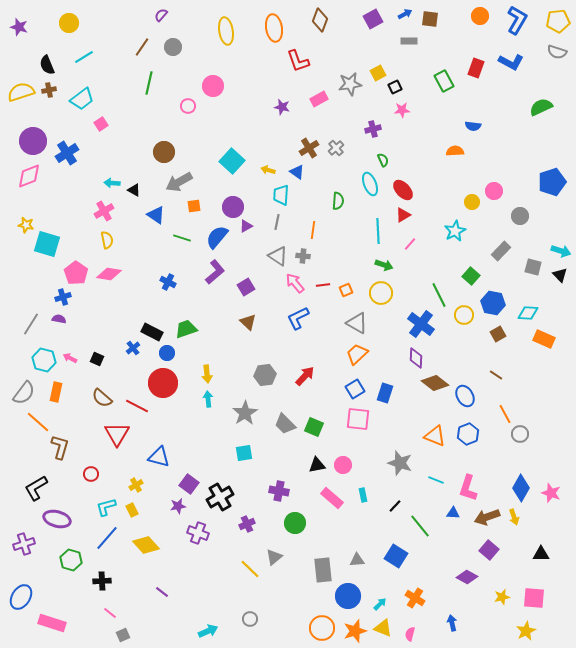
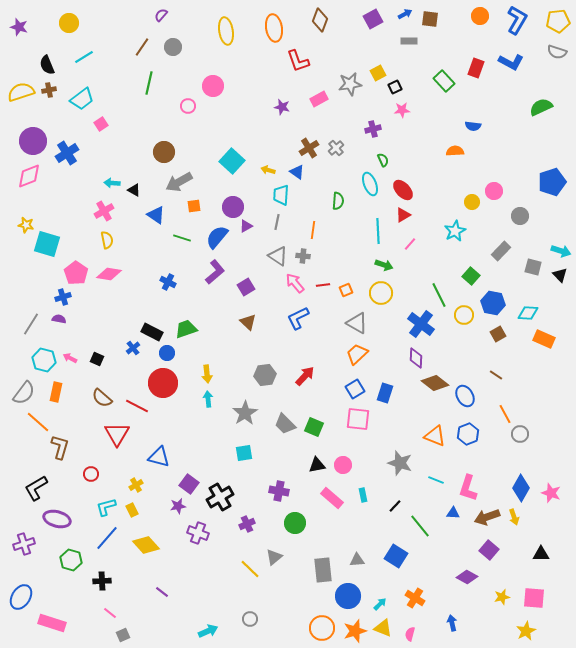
green rectangle at (444, 81): rotated 15 degrees counterclockwise
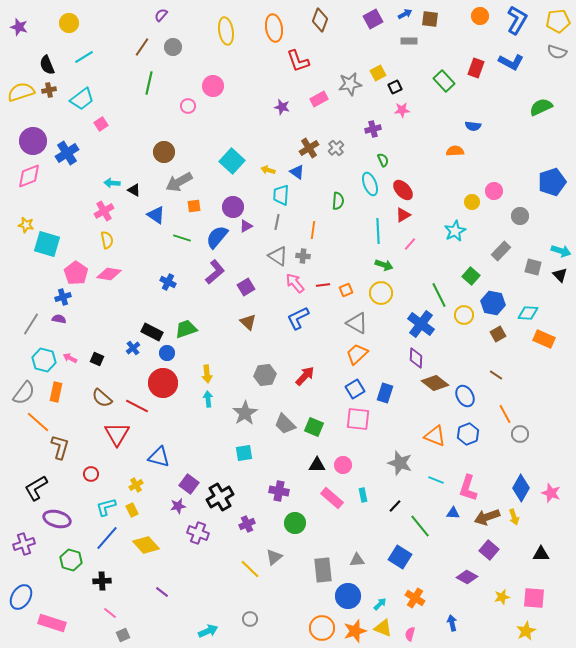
black triangle at (317, 465): rotated 12 degrees clockwise
blue square at (396, 556): moved 4 px right, 1 px down
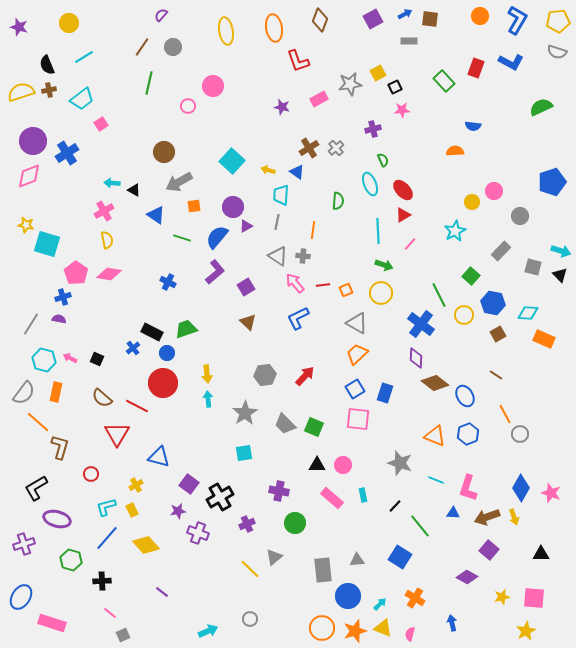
purple star at (178, 506): moved 5 px down
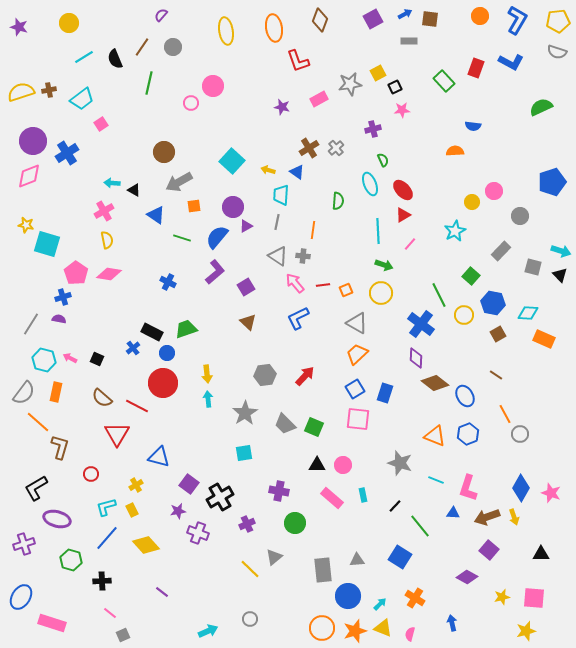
black semicircle at (47, 65): moved 68 px right, 6 px up
pink circle at (188, 106): moved 3 px right, 3 px up
yellow star at (526, 631): rotated 12 degrees clockwise
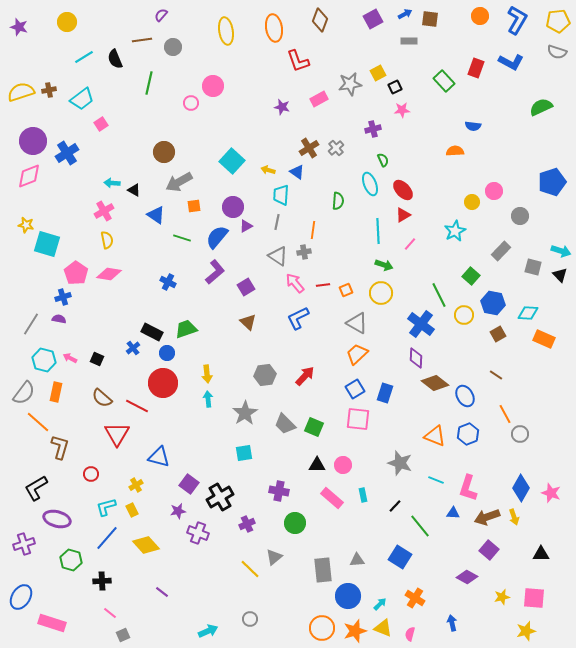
yellow circle at (69, 23): moved 2 px left, 1 px up
brown line at (142, 47): moved 7 px up; rotated 48 degrees clockwise
gray cross at (303, 256): moved 1 px right, 4 px up; rotated 16 degrees counterclockwise
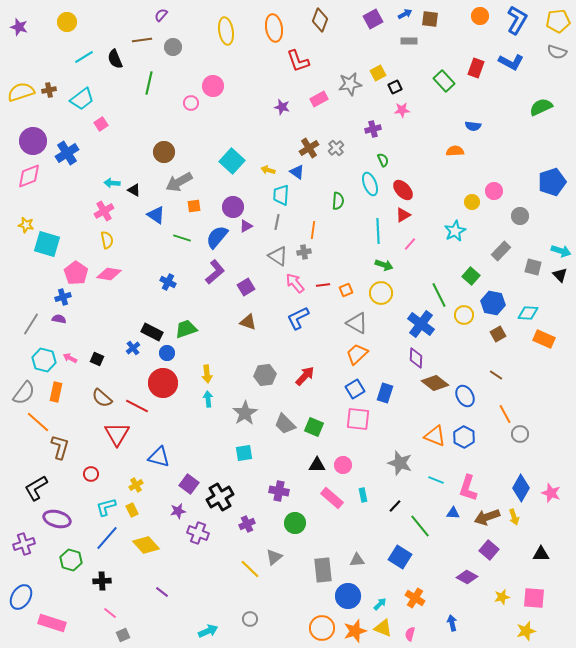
brown triangle at (248, 322): rotated 24 degrees counterclockwise
blue hexagon at (468, 434): moved 4 px left, 3 px down; rotated 10 degrees counterclockwise
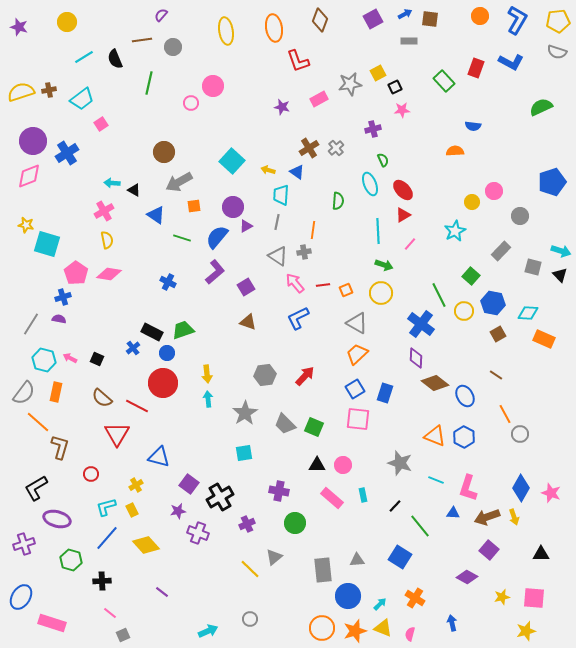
yellow circle at (464, 315): moved 4 px up
green trapezoid at (186, 329): moved 3 px left, 1 px down
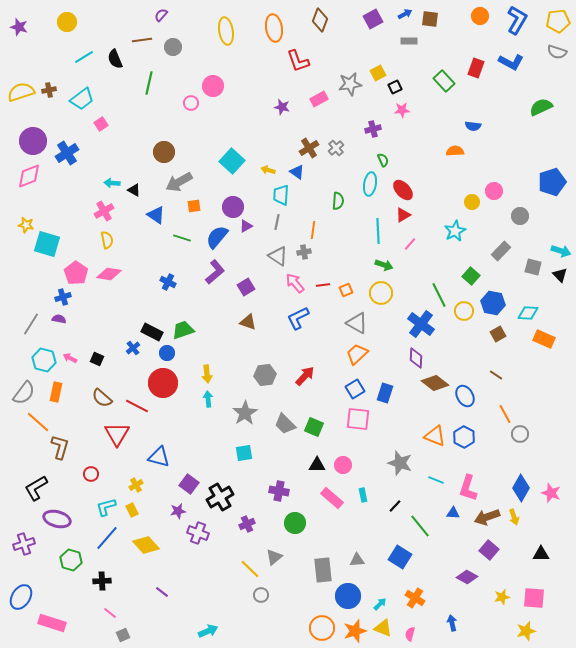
cyan ellipse at (370, 184): rotated 30 degrees clockwise
gray circle at (250, 619): moved 11 px right, 24 px up
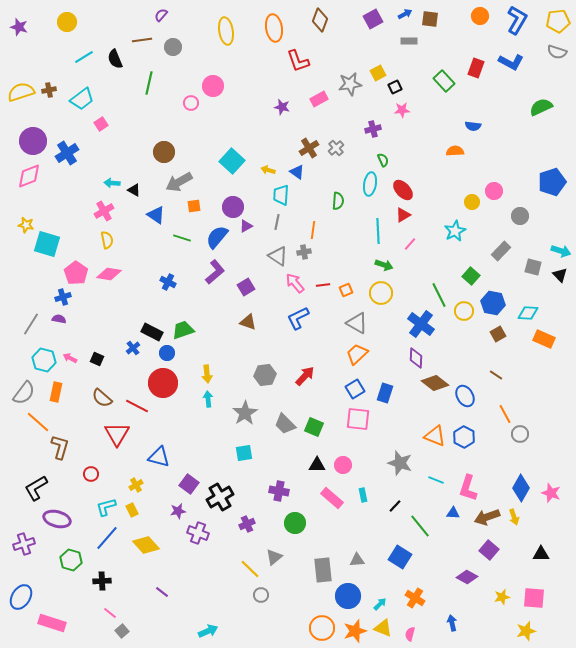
gray square at (123, 635): moved 1 px left, 4 px up; rotated 16 degrees counterclockwise
